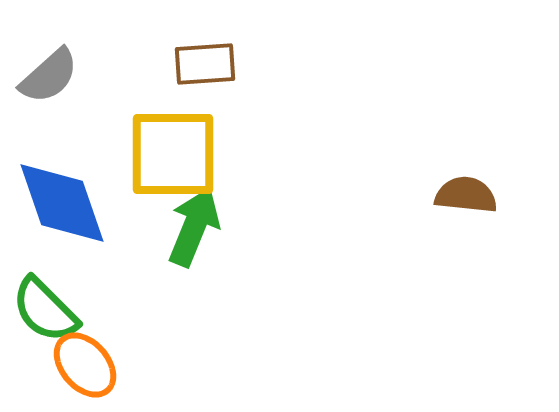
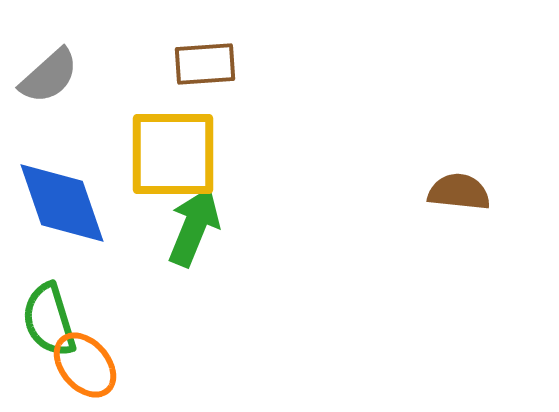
brown semicircle: moved 7 px left, 3 px up
green semicircle: moved 4 px right, 10 px down; rotated 28 degrees clockwise
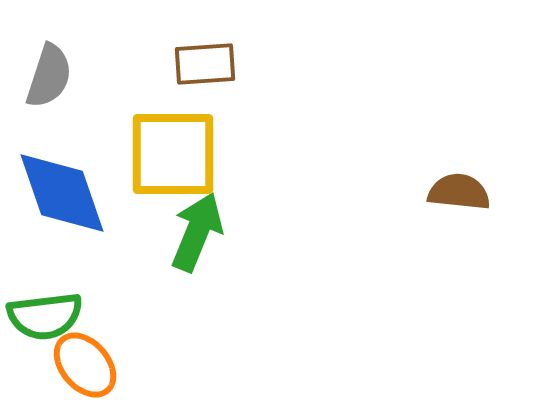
gray semicircle: rotated 30 degrees counterclockwise
blue diamond: moved 10 px up
green arrow: moved 3 px right, 5 px down
green semicircle: moved 4 px left, 4 px up; rotated 80 degrees counterclockwise
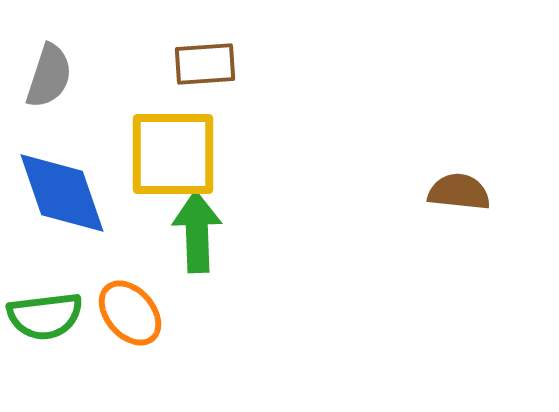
green arrow: rotated 24 degrees counterclockwise
orange ellipse: moved 45 px right, 52 px up
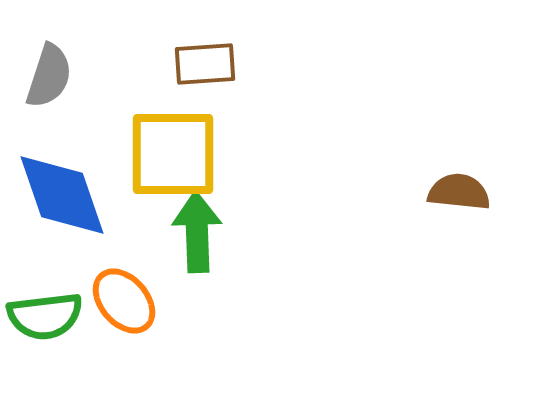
blue diamond: moved 2 px down
orange ellipse: moved 6 px left, 12 px up
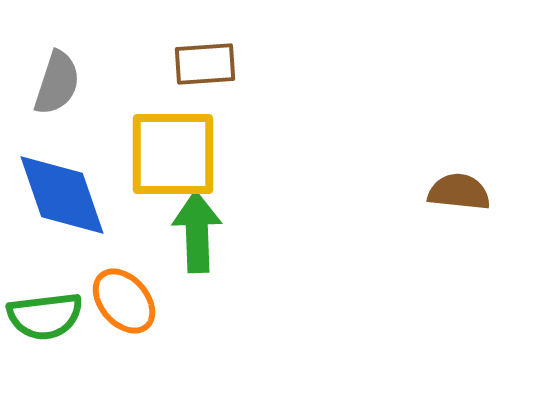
gray semicircle: moved 8 px right, 7 px down
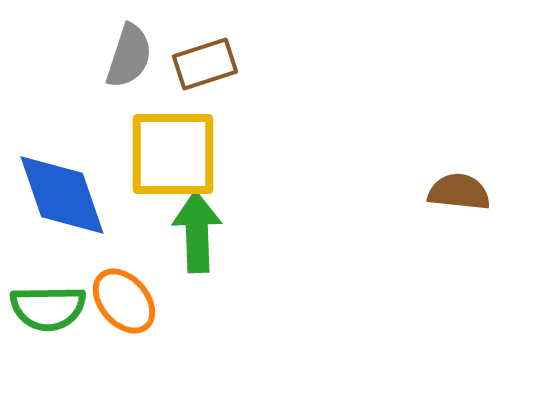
brown rectangle: rotated 14 degrees counterclockwise
gray semicircle: moved 72 px right, 27 px up
green semicircle: moved 3 px right, 8 px up; rotated 6 degrees clockwise
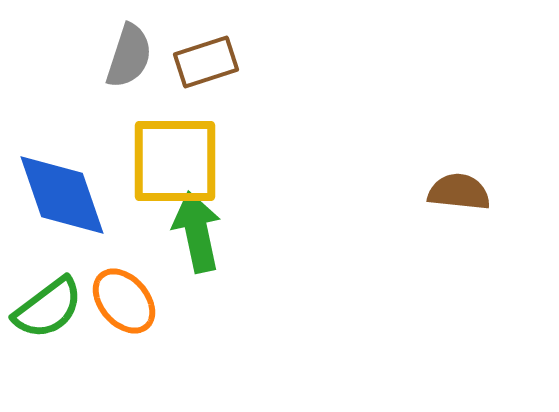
brown rectangle: moved 1 px right, 2 px up
yellow square: moved 2 px right, 7 px down
green arrow: rotated 10 degrees counterclockwise
green semicircle: rotated 36 degrees counterclockwise
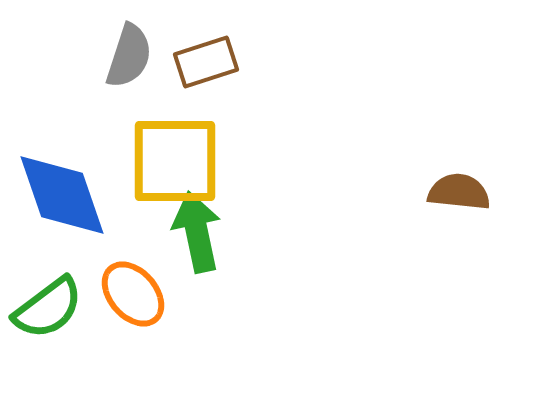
orange ellipse: moved 9 px right, 7 px up
